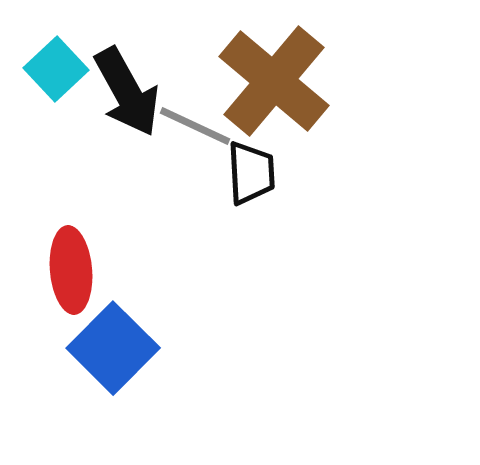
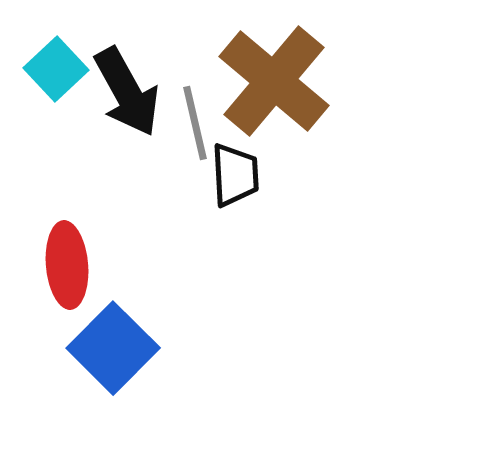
gray line: moved 3 px up; rotated 52 degrees clockwise
black trapezoid: moved 16 px left, 2 px down
red ellipse: moved 4 px left, 5 px up
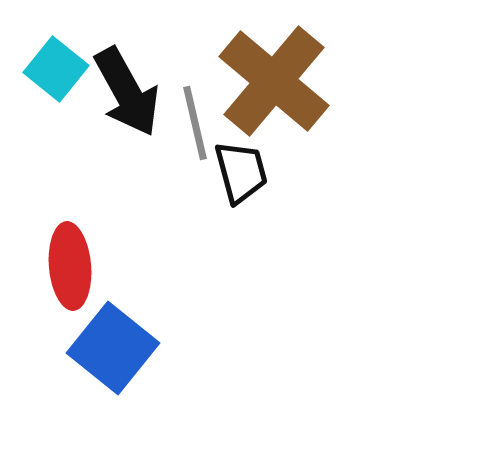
cyan square: rotated 8 degrees counterclockwise
black trapezoid: moved 6 px right, 3 px up; rotated 12 degrees counterclockwise
red ellipse: moved 3 px right, 1 px down
blue square: rotated 6 degrees counterclockwise
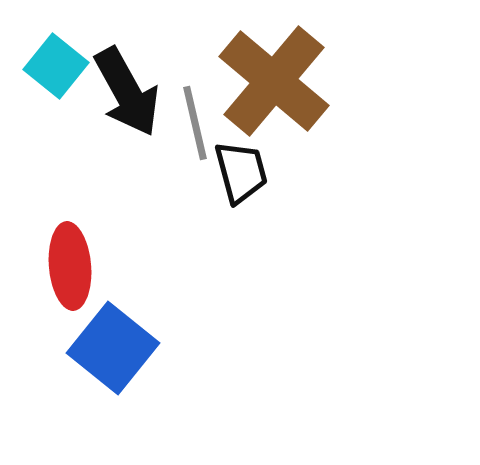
cyan square: moved 3 px up
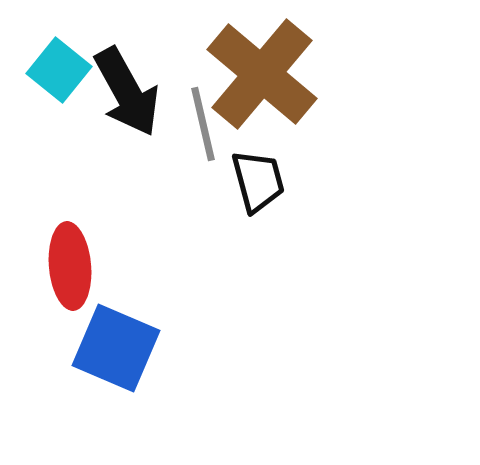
cyan square: moved 3 px right, 4 px down
brown cross: moved 12 px left, 7 px up
gray line: moved 8 px right, 1 px down
black trapezoid: moved 17 px right, 9 px down
blue square: moved 3 px right; rotated 16 degrees counterclockwise
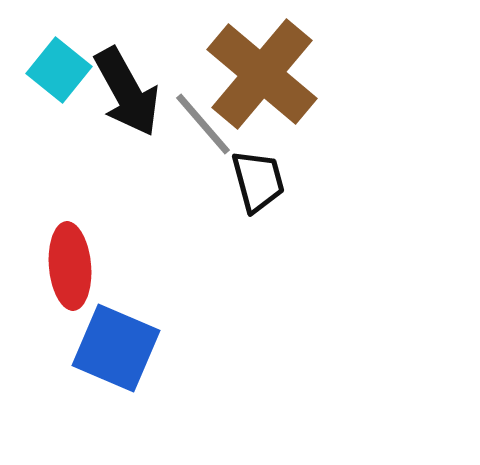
gray line: rotated 28 degrees counterclockwise
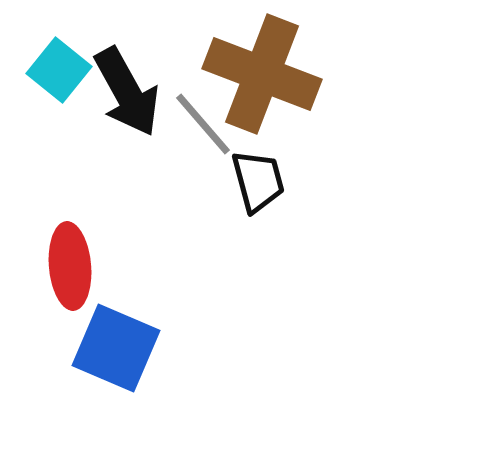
brown cross: rotated 19 degrees counterclockwise
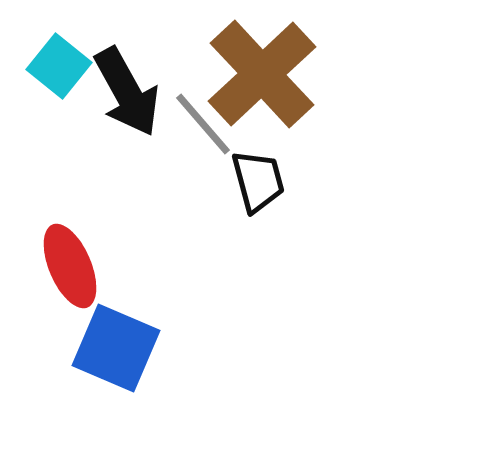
cyan square: moved 4 px up
brown cross: rotated 26 degrees clockwise
red ellipse: rotated 18 degrees counterclockwise
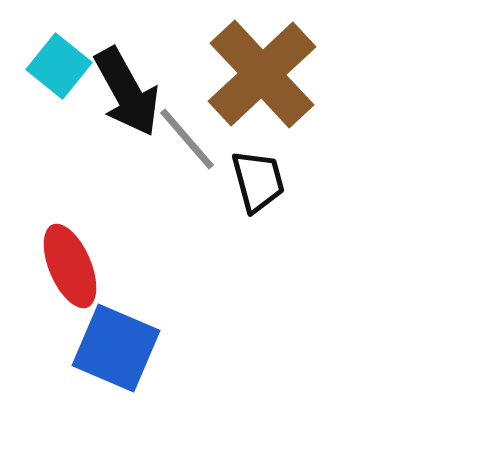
gray line: moved 16 px left, 15 px down
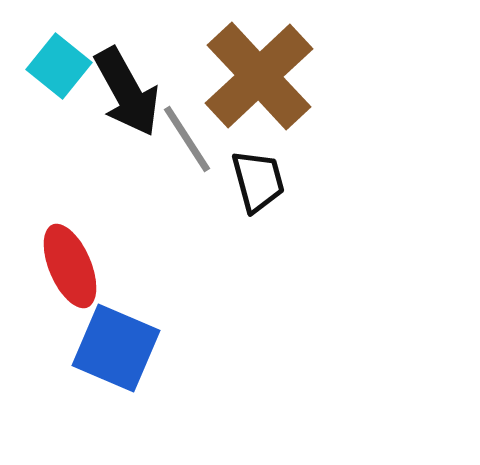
brown cross: moved 3 px left, 2 px down
gray line: rotated 8 degrees clockwise
